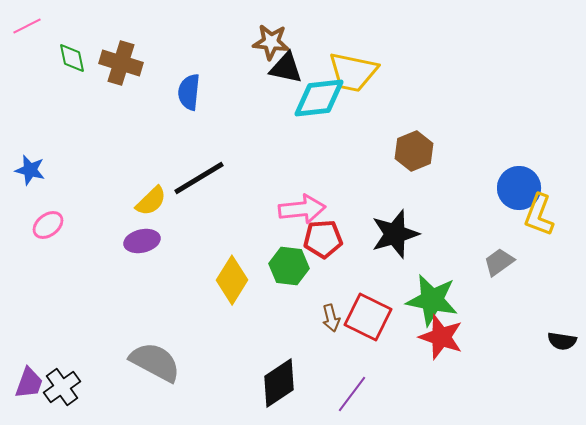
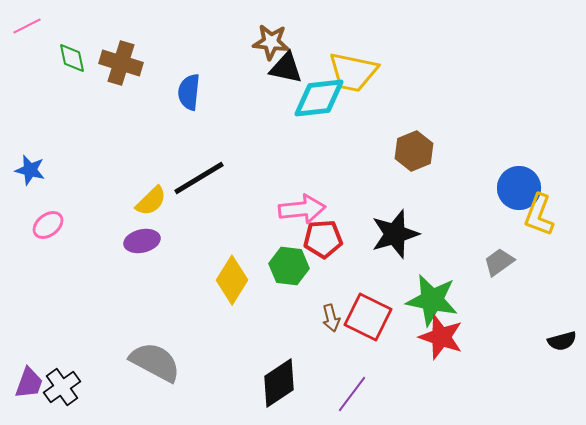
black semicircle: rotated 24 degrees counterclockwise
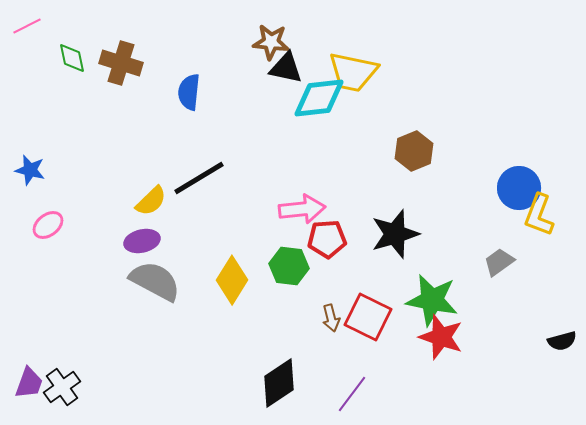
red pentagon: moved 4 px right
gray semicircle: moved 81 px up
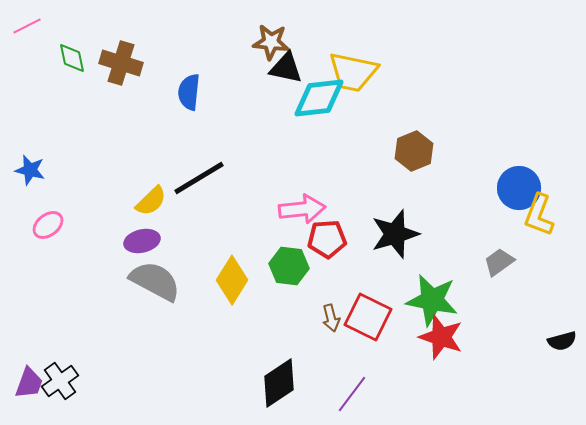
black cross: moved 2 px left, 6 px up
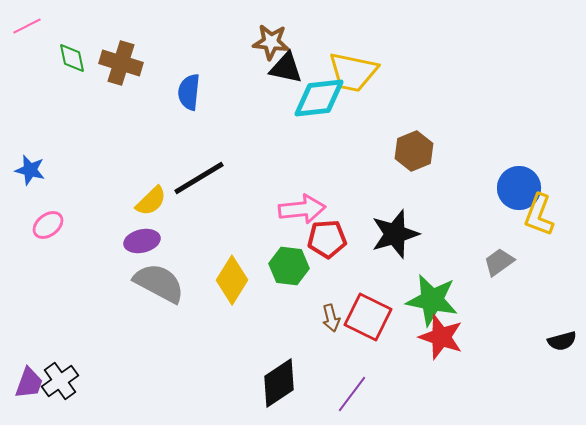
gray semicircle: moved 4 px right, 2 px down
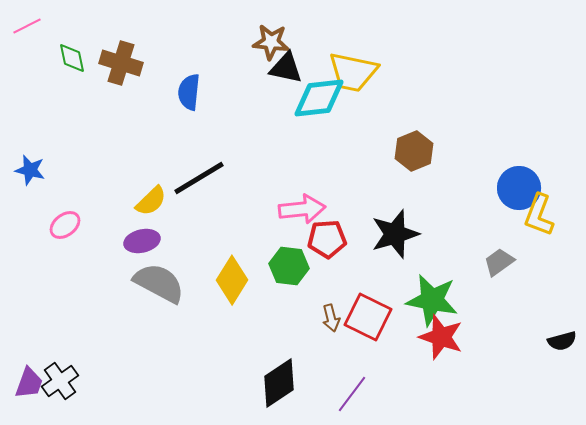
pink ellipse: moved 17 px right
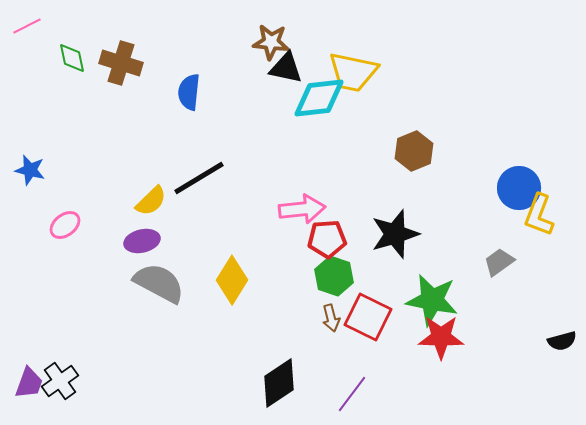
green hexagon: moved 45 px right, 10 px down; rotated 12 degrees clockwise
red star: rotated 18 degrees counterclockwise
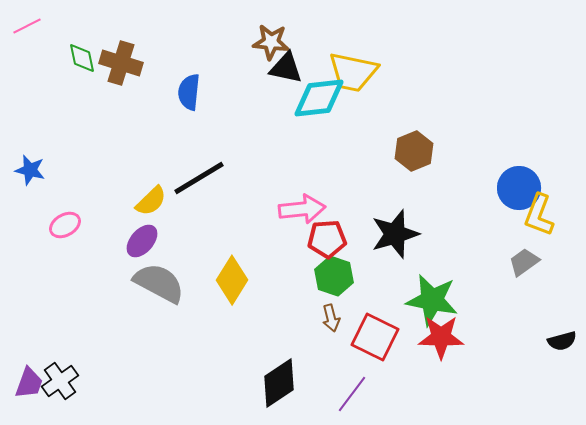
green diamond: moved 10 px right
pink ellipse: rotated 8 degrees clockwise
purple ellipse: rotated 36 degrees counterclockwise
gray trapezoid: moved 25 px right
red square: moved 7 px right, 20 px down
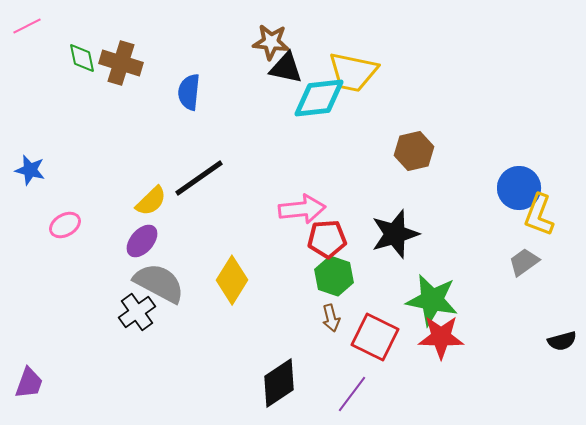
brown hexagon: rotated 9 degrees clockwise
black line: rotated 4 degrees counterclockwise
black cross: moved 77 px right, 69 px up
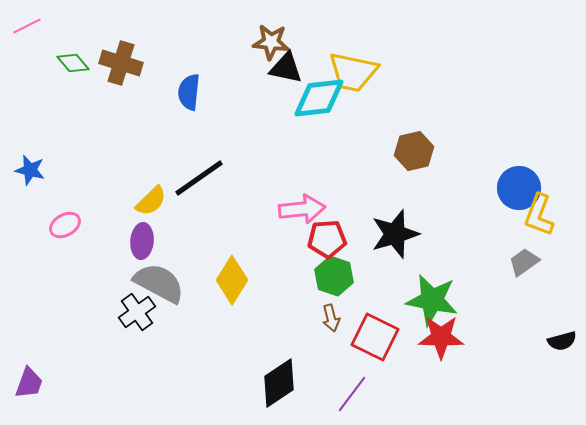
green diamond: moved 9 px left, 5 px down; rotated 28 degrees counterclockwise
purple ellipse: rotated 36 degrees counterclockwise
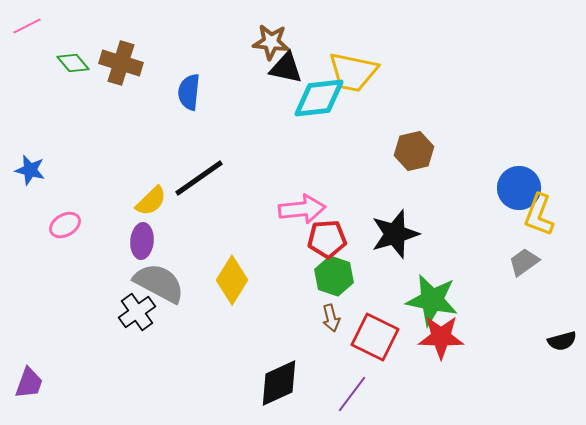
black diamond: rotated 9 degrees clockwise
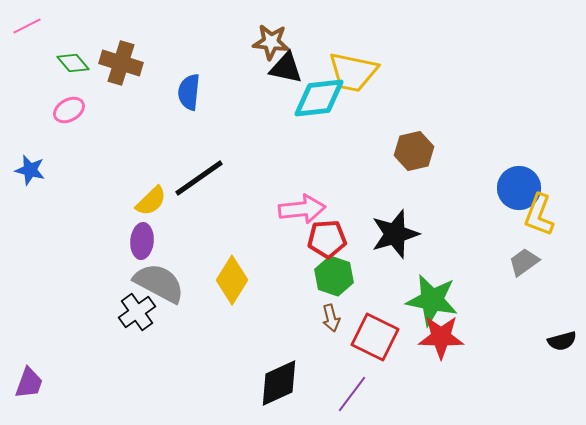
pink ellipse: moved 4 px right, 115 px up
